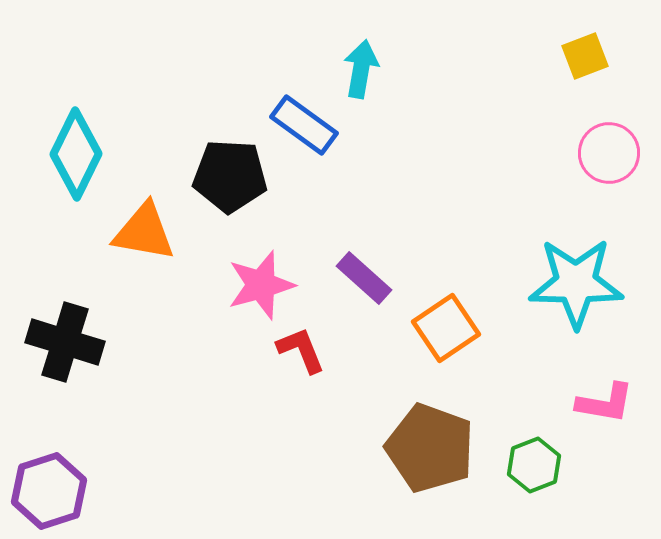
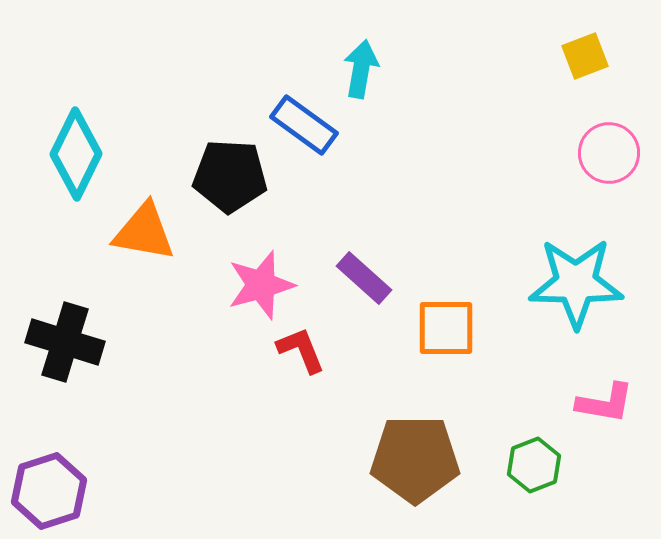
orange square: rotated 34 degrees clockwise
brown pentagon: moved 15 px left, 11 px down; rotated 20 degrees counterclockwise
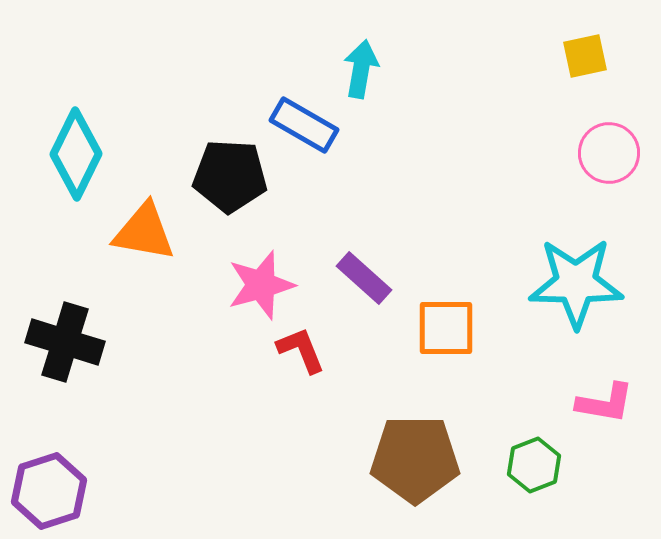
yellow square: rotated 9 degrees clockwise
blue rectangle: rotated 6 degrees counterclockwise
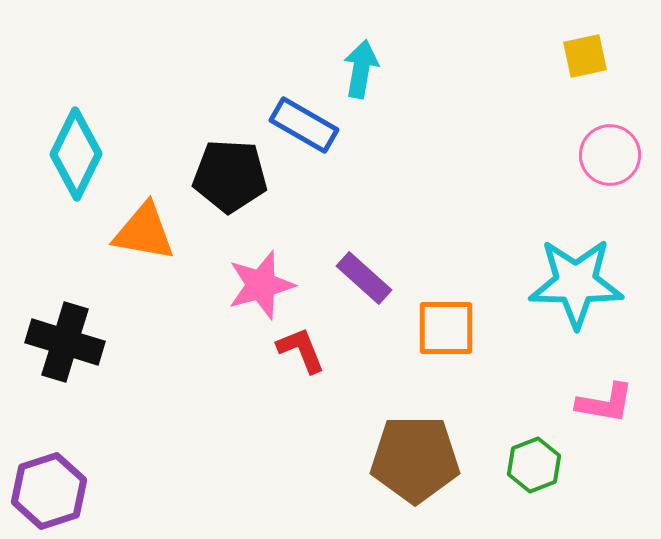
pink circle: moved 1 px right, 2 px down
